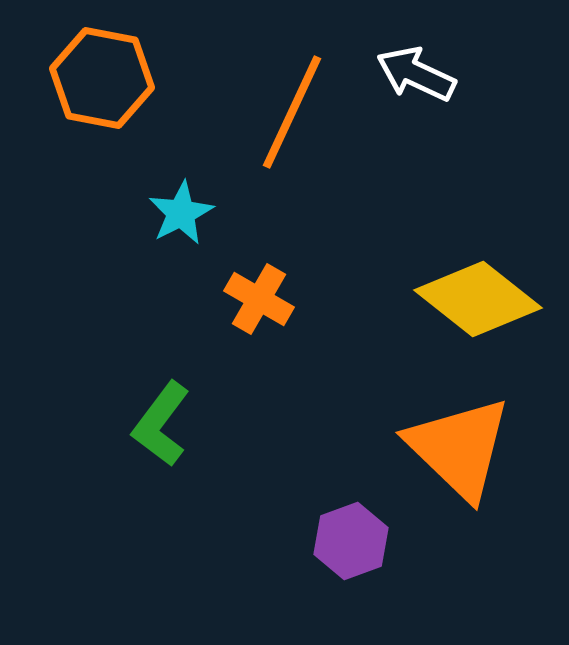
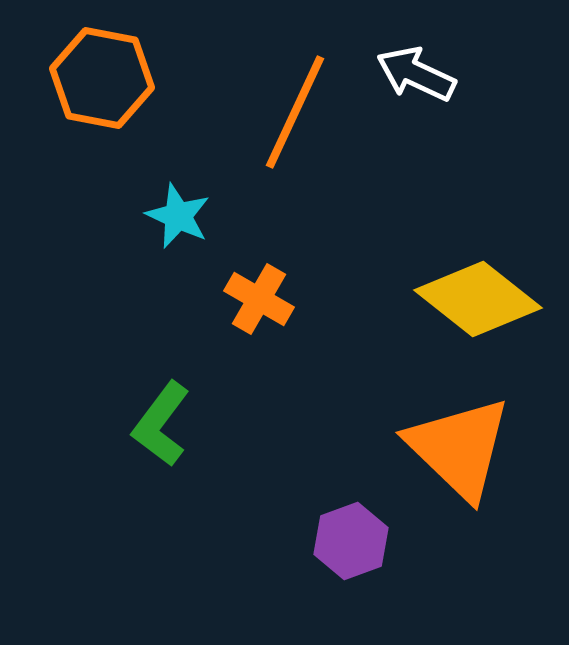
orange line: moved 3 px right
cyan star: moved 3 px left, 3 px down; rotated 20 degrees counterclockwise
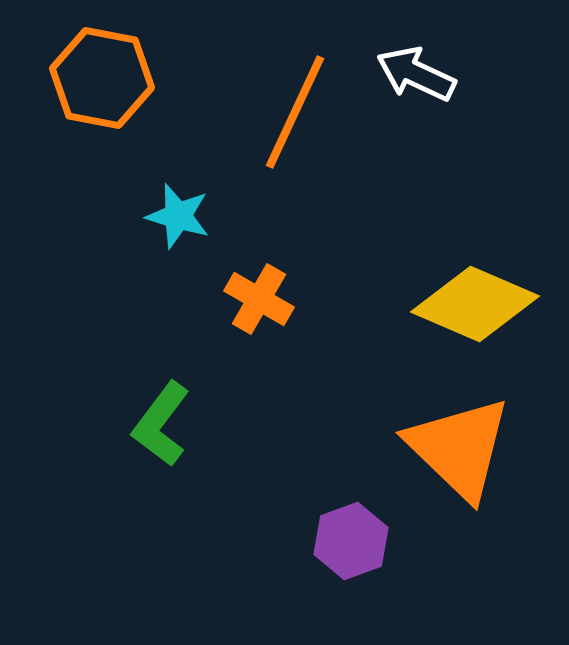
cyan star: rotated 8 degrees counterclockwise
yellow diamond: moved 3 px left, 5 px down; rotated 15 degrees counterclockwise
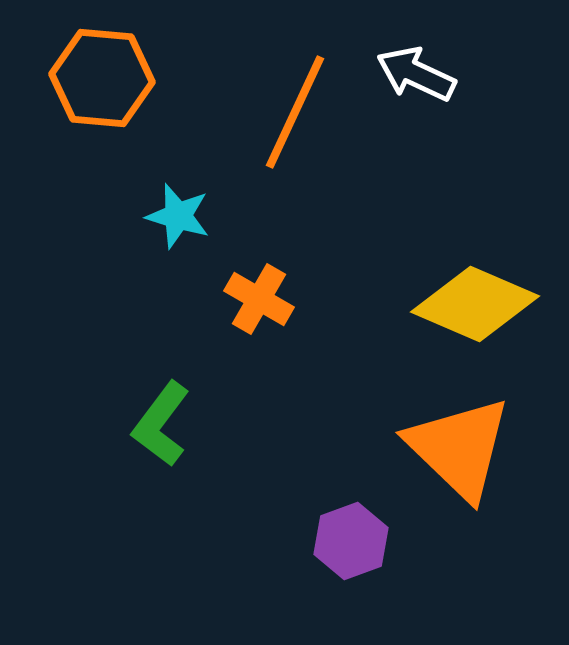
orange hexagon: rotated 6 degrees counterclockwise
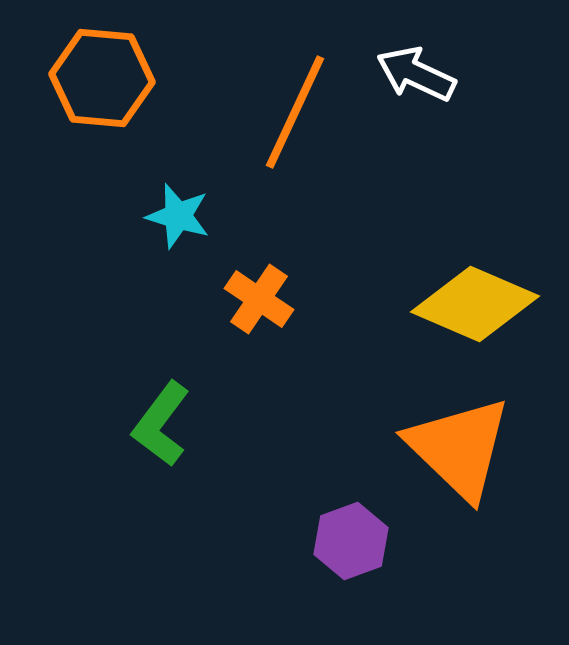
orange cross: rotated 4 degrees clockwise
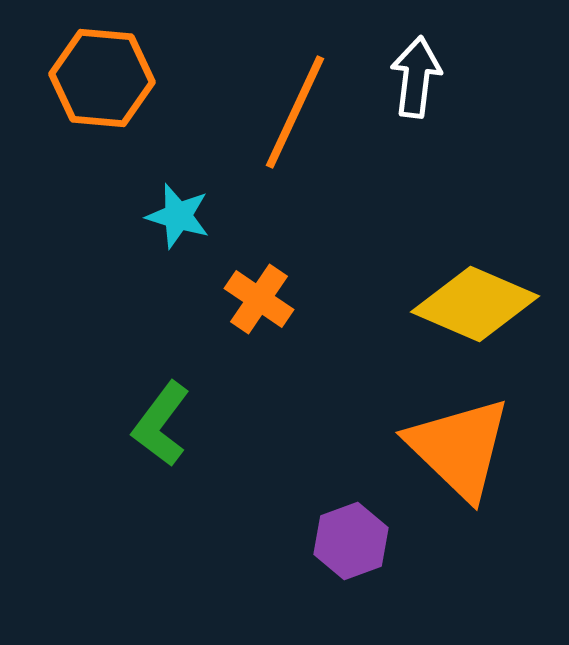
white arrow: moved 3 px down; rotated 72 degrees clockwise
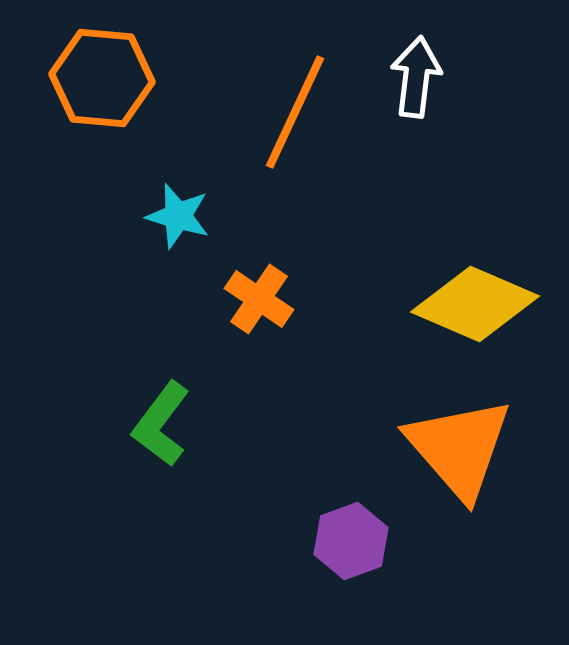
orange triangle: rotated 5 degrees clockwise
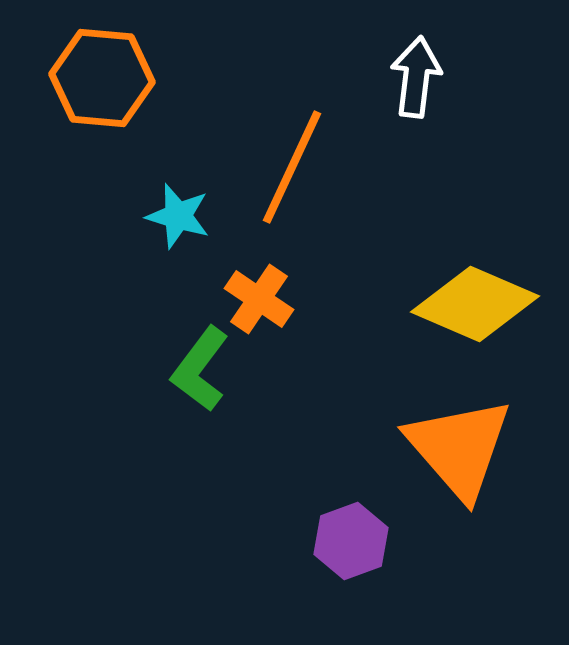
orange line: moved 3 px left, 55 px down
green L-shape: moved 39 px right, 55 px up
